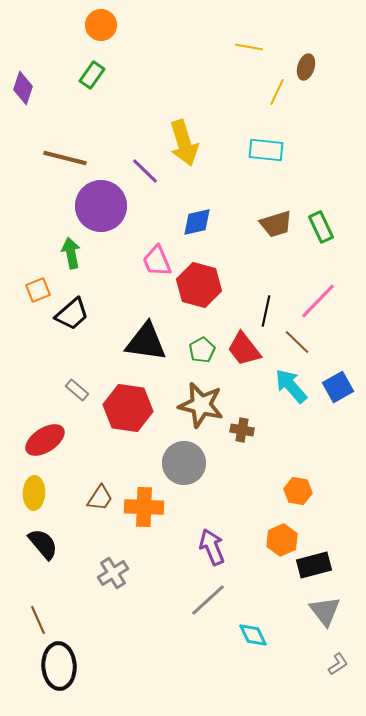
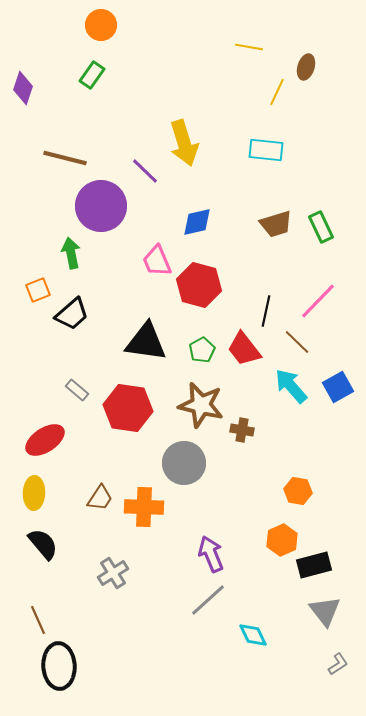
purple arrow at (212, 547): moved 1 px left, 7 px down
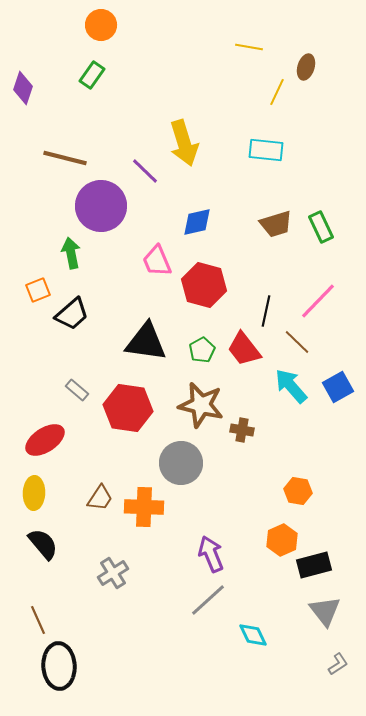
red hexagon at (199, 285): moved 5 px right
gray circle at (184, 463): moved 3 px left
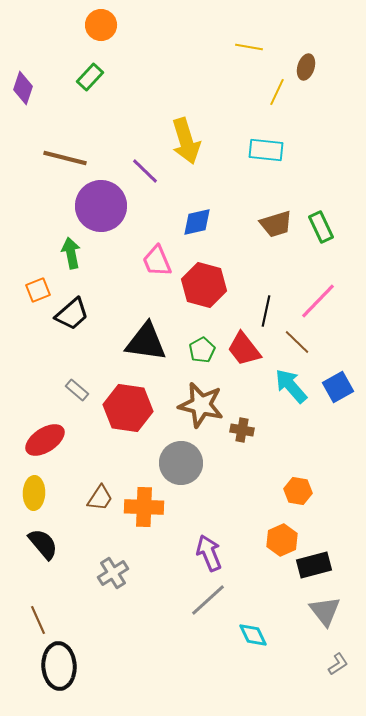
green rectangle at (92, 75): moved 2 px left, 2 px down; rotated 8 degrees clockwise
yellow arrow at (184, 143): moved 2 px right, 2 px up
purple arrow at (211, 554): moved 2 px left, 1 px up
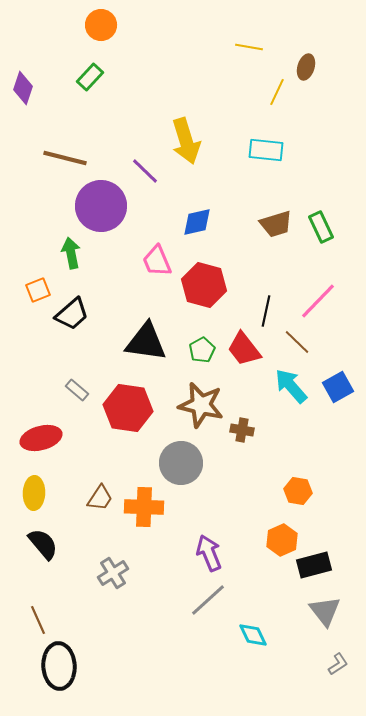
red ellipse at (45, 440): moved 4 px left, 2 px up; rotated 18 degrees clockwise
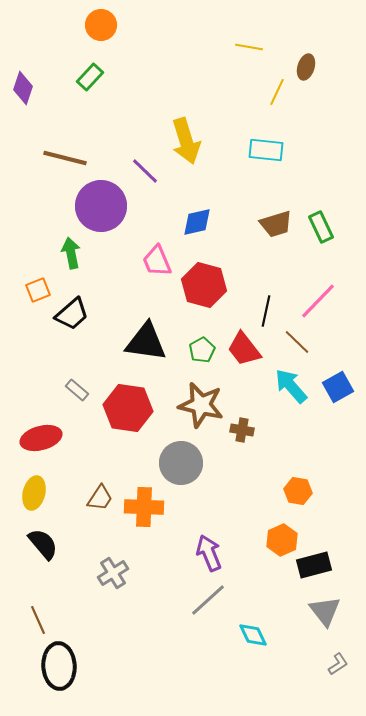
yellow ellipse at (34, 493): rotated 12 degrees clockwise
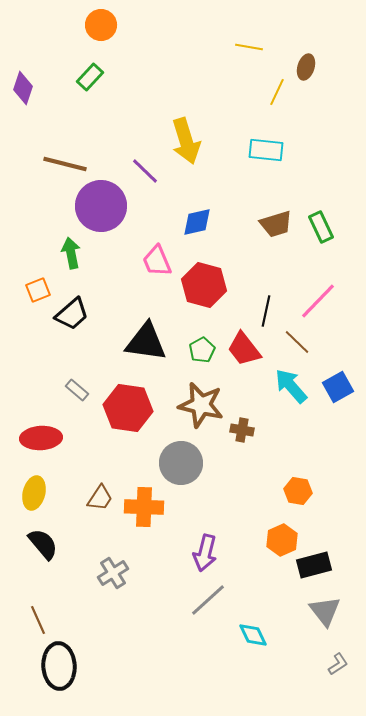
brown line at (65, 158): moved 6 px down
red ellipse at (41, 438): rotated 12 degrees clockwise
purple arrow at (209, 553): moved 4 px left; rotated 144 degrees counterclockwise
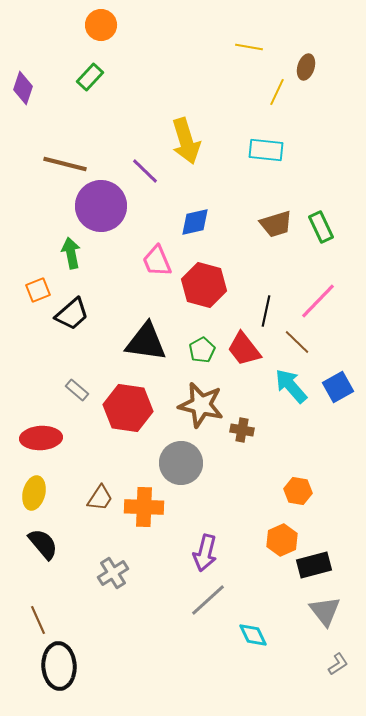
blue diamond at (197, 222): moved 2 px left
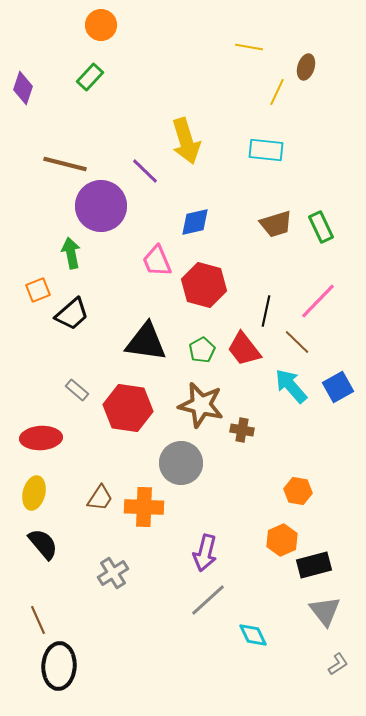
black ellipse at (59, 666): rotated 6 degrees clockwise
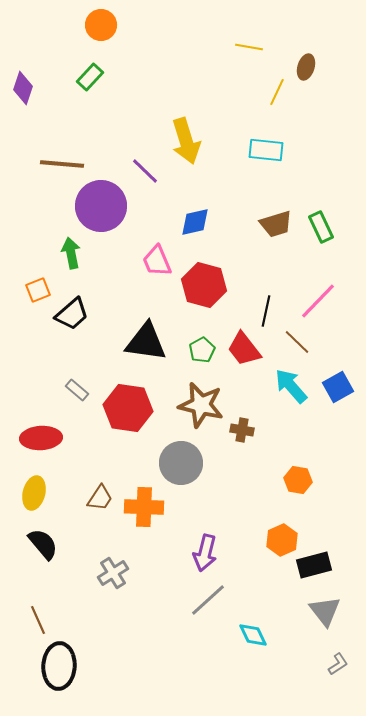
brown line at (65, 164): moved 3 px left; rotated 9 degrees counterclockwise
orange hexagon at (298, 491): moved 11 px up
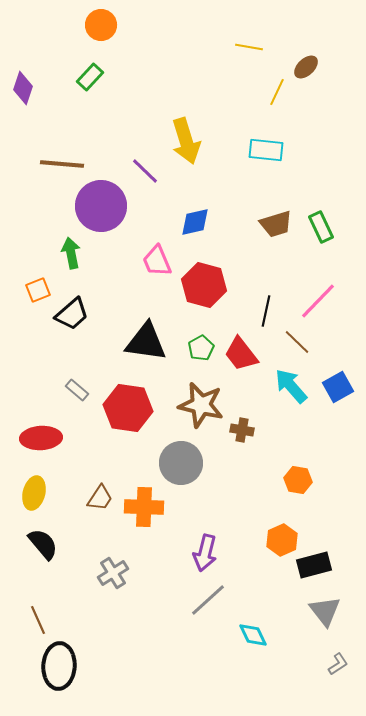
brown ellipse at (306, 67): rotated 30 degrees clockwise
red trapezoid at (244, 349): moved 3 px left, 5 px down
green pentagon at (202, 350): moved 1 px left, 2 px up
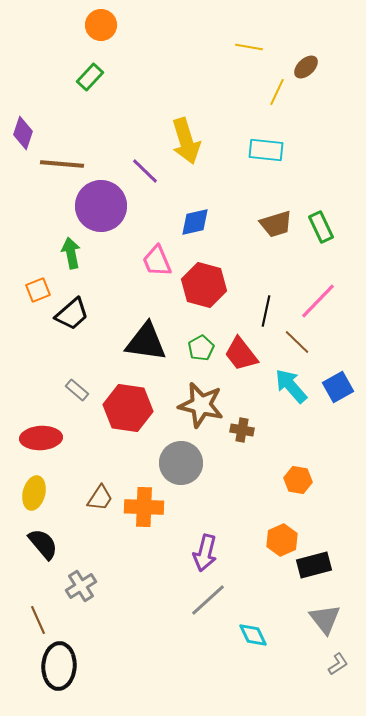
purple diamond at (23, 88): moved 45 px down
gray cross at (113, 573): moved 32 px left, 13 px down
gray triangle at (325, 611): moved 8 px down
